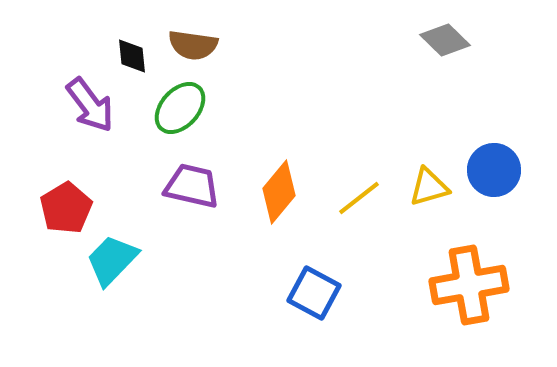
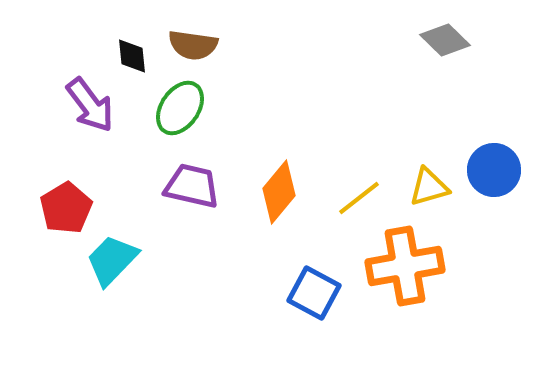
green ellipse: rotated 8 degrees counterclockwise
orange cross: moved 64 px left, 19 px up
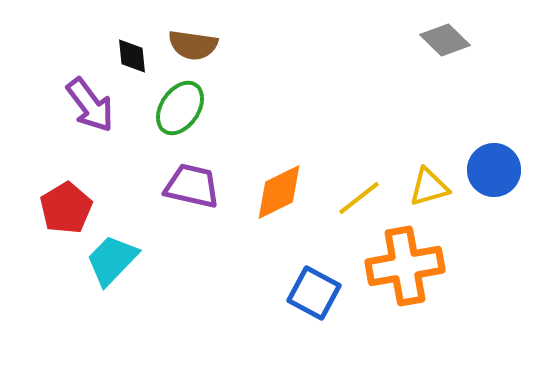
orange diamond: rotated 24 degrees clockwise
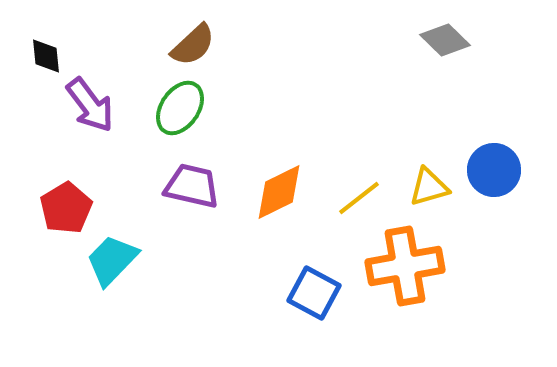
brown semicircle: rotated 51 degrees counterclockwise
black diamond: moved 86 px left
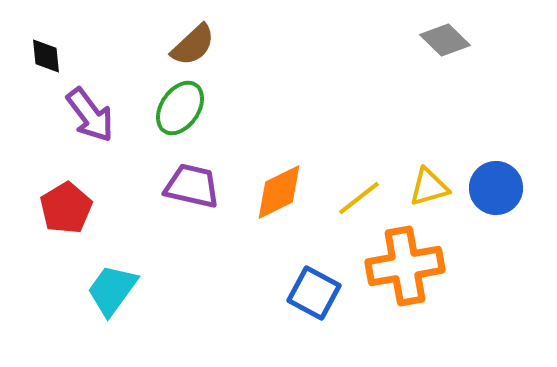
purple arrow: moved 10 px down
blue circle: moved 2 px right, 18 px down
cyan trapezoid: moved 30 px down; rotated 8 degrees counterclockwise
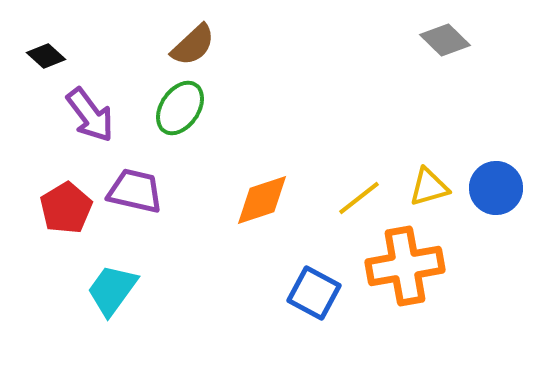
black diamond: rotated 42 degrees counterclockwise
purple trapezoid: moved 57 px left, 5 px down
orange diamond: moved 17 px left, 8 px down; rotated 8 degrees clockwise
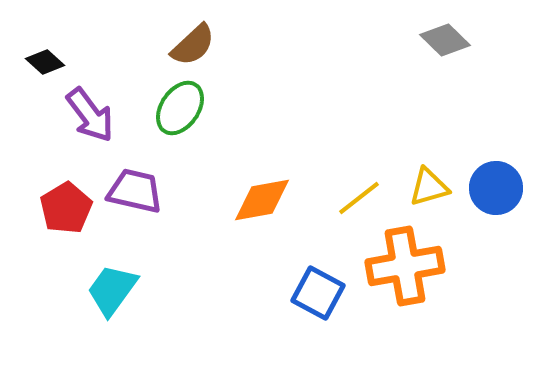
black diamond: moved 1 px left, 6 px down
orange diamond: rotated 8 degrees clockwise
blue square: moved 4 px right
